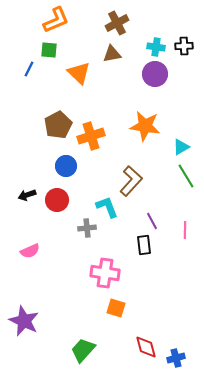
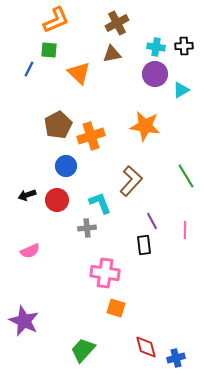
cyan triangle: moved 57 px up
cyan L-shape: moved 7 px left, 4 px up
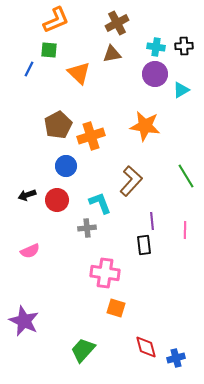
purple line: rotated 24 degrees clockwise
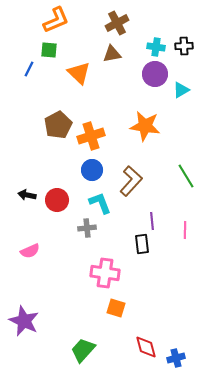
blue circle: moved 26 px right, 4 px down
black arrow: rotated 30 degrees clockwise
black rectangle: moved 2 px left, 1 px up
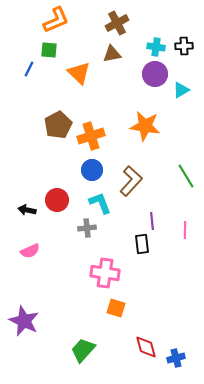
black arrow: moved 15 px down
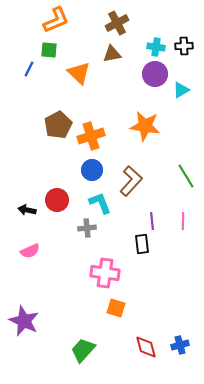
pink line: moved 2 px left, 9 px up
blue cross: moved 4 px right, 13 px up
